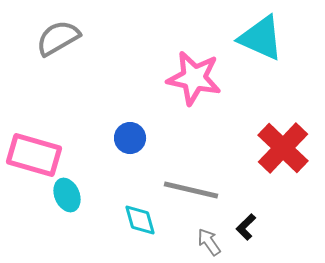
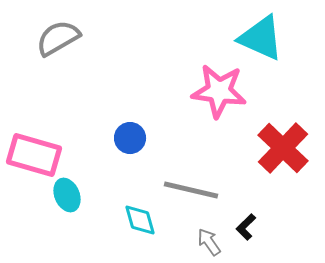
pink star: moved 25 px right, 13 px down; rotated 4 degrees counterclockwise
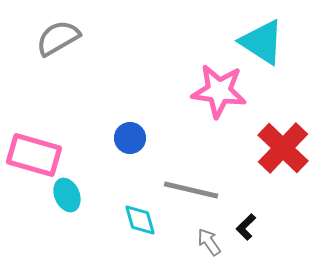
cyan triangle: moved 1 px right, 4 px down; rotated 9 degrees clockwise
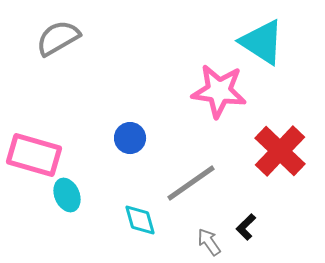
red cross: moved 3 px left, 3 px down
gray line: moved 7 px up; rotated 48 degrees counterclockwise
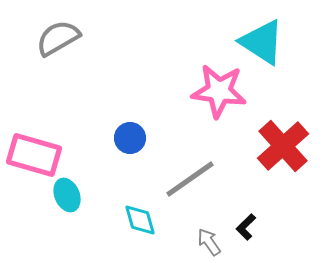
red cross: moved 3 px right, 5 px up; rotated 4 degrees clockwise
gray line: moved 1 px left, 4 px up
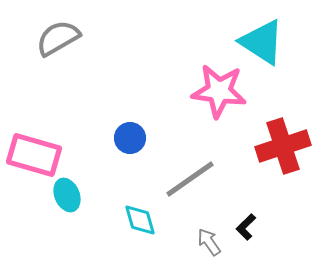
red cross: rotated 24 degrees clockwise
